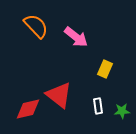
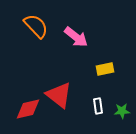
yellow rectangle: rotated 54 degrees clockwise
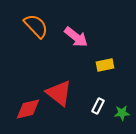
yellow rectangle: moved 4 px up
red triangle: moved 2 px up
white rectangle: rotated 35 degrees clockwise
green star: moved 2 px down
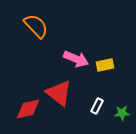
pink arrow: moved 22 px down; rotated 15 degrees counterclockwise
white rectangle: moved 1 px left
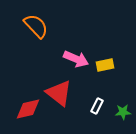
green star: moved 1 px right, 1 px up
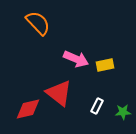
orange semicircle: moved 2 px right, 3 px up
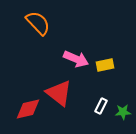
white rectangle: moved 4 px right
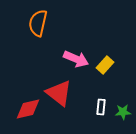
orange semicircle: rotated 124 degrees counterclockwise
yellow rectangle: rotated 36 degrees counterclockwise
white rectangle: moved 1 px down; rotated 21 degrees counterclockwise
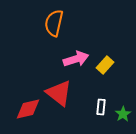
orange semicircle: moved 16 px right
pink arrow: rotated 40 degrees counterclockwise
green star: moved 2 px down; rotated 28 degrees counterclockwise
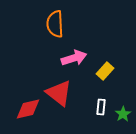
orange semicircle: moved 1 px right, 1 px down; rotated 16 degrees counterclockwise
pink arrow: moved 2 px left, 1 px up
yellow rectangle: moved 6 px down
